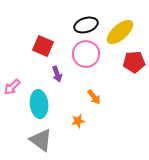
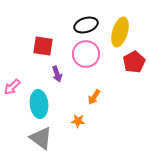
yellow ellipse: rotated 32 degrees counterclockwise
red square: rotated 15 degrees counterclockwise
red pentagon: rotated 25 degrees counterclockwise
orange arrow: rotated 70 degrees clockwise
orange star: rotated 16 degrees clockwise
gray triangle: moved 2 px up
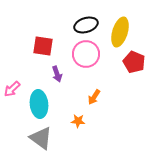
red pentagon: rotated 20 degrees counterclockwise
pink arrow: moved 2 px down
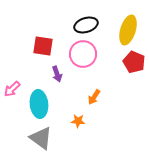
yellow ellipse: moved 8 px right, 2 px up
pink circle: moved 3 px left
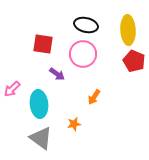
black ellipse: rotated 30 degrees clockwise
yellow ellipse: rotated 20 degrees counterclockwise
red square: moved 2 px up
red pentagon: moved 1 px up
purple arrow: rotated 35 degrees counterclockwise
orange star: moved 4 px left, 3 px down; rotated 16 degrees counterclockwise
